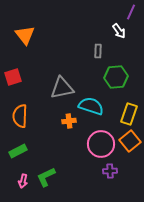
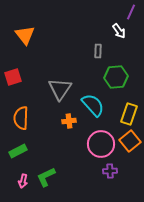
gray triangle: moved 2 px left, 1 px down; rotated 45 degrees counterclockwise
cyan semicircle: moved 2 px right, 1 px up; rotated 30 degrees clockwise
orange semicircle: moved 1 px right, 2 px down
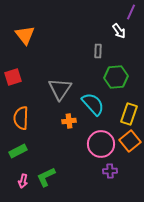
cyan semicircle: moved 1 px up
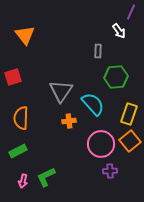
gray triangle: moved 1 px right, 2 px down
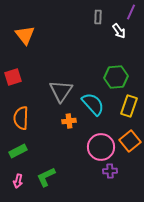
gray rectangle: moved 34 px up
yellow rectangle: moved 8 px up
pink circle: moved 3 px down
pink arrow: moved 5 px left
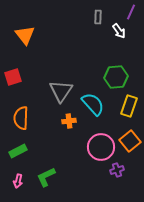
purple cross: moved 7 px right, 1 px up; rotated 16 degrees counterclockwise
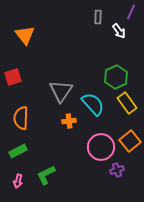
green hexagon: rotated 20 degrees counterclockwise
yellow rectangle: moved 2 px left, 3 px up; rotated 55 degrees counterclockwise
green L-shape: moved 2 px up
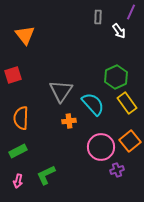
red square: moved 2 px up
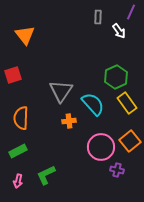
purple cross: rotated 32 degrees clockwise
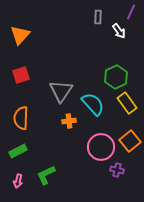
orange triangle: moved 5 px left; rotated 20 degrees clockwise
red square: moved 8 px right
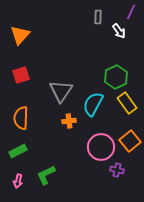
cyan semicircle: rotated 110 degrees counterclockwise
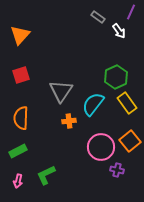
gray rectangle: rotated 56 degrees counterclockwise
cyan semicircle: rotated 10 degrees clockwise
